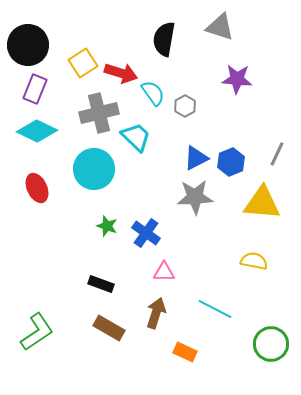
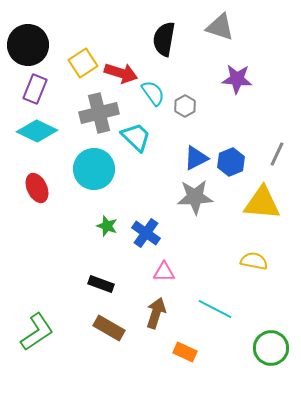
green circle: moved 4 px down
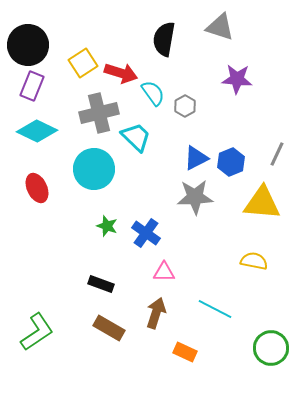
purple rectangle: moved 3 px left, 3 px up
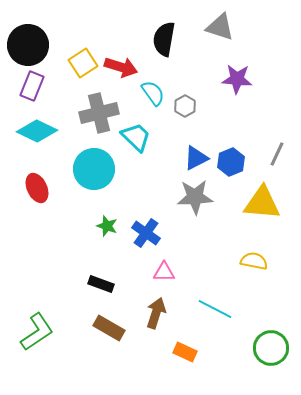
red arrow: moved 6 px up
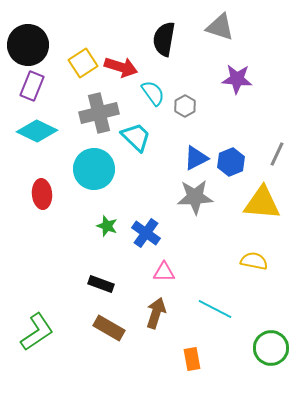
red ellipse: moved 5 px right, 6 px down; rotated 20 degrees clockwise
orange rectangle: moved 7 px right, 7 px down; rotated 55 degrees clockwise
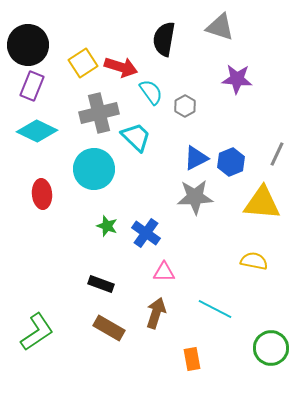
cyan semicircle: moved 2 px left, 1 px up
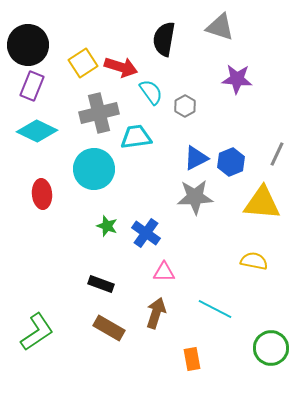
cyan trapezoid: rotated 52 degrees counterclockwise
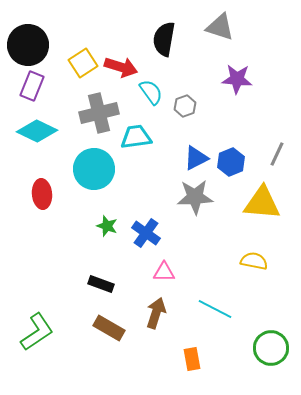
gray hexagon: rotated 10 degrees clockwise
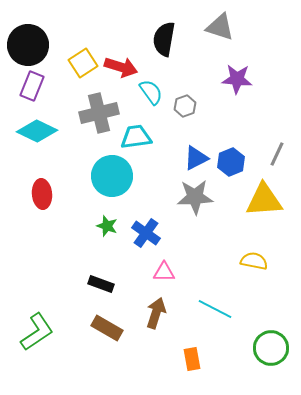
cyan circle: moved 18 px right, 7 px down
yellow triangle: moved 2 px right, 3 px up; rotated 9 degrees counterclockwise
brown rectangle: moved 2 px left
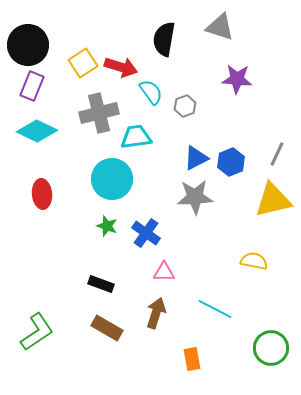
cyan circle: moved 3 px down
yellow triangle: moved 9 px right; rotated 9 degrees counterclockwise
